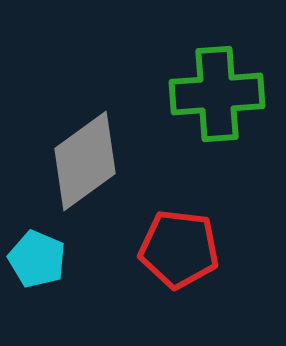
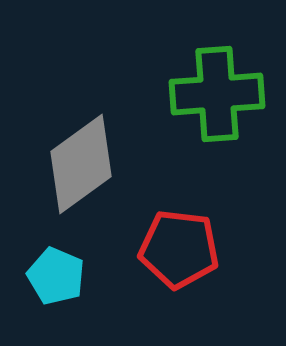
gray diamond: moved 4 px left, 3 px down
cyan pentagon: moved 19 px right, 17 px down
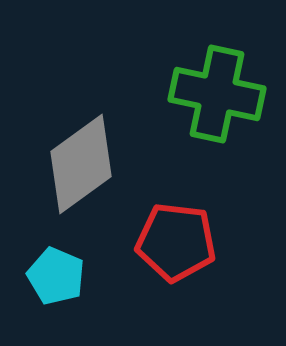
green cross: rotated 16 degrees clockwise
red pentagon: moved 3 px left, 7 px up
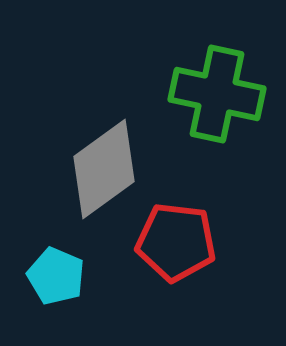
gray diamond: moved 23 px right, 5 px down
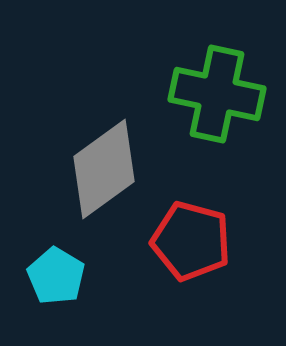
red pentagon: moved 15 px right, 1 px up; rotated 8 degrees clockwise
cyan pentagon: rotated 8 degrees clockwise
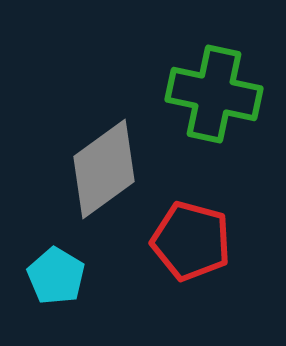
green cross: moved 3 px left
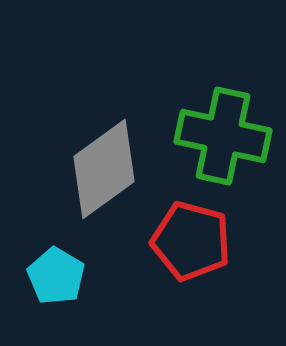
green cross: moved 9 px right, 42 px down
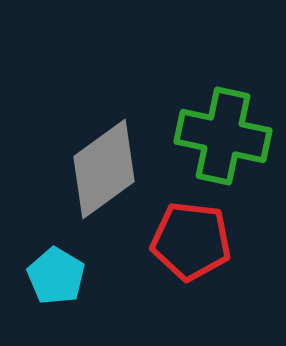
red pentagon: rotated 8 degrees counterclockwise
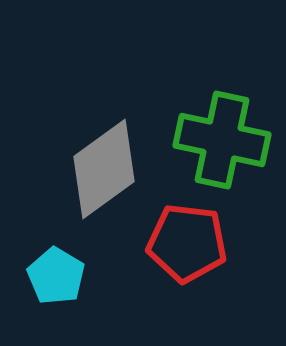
green cross: moved 1 px left, 4 px down
red pentagon: moved 4 px left, 2 px down
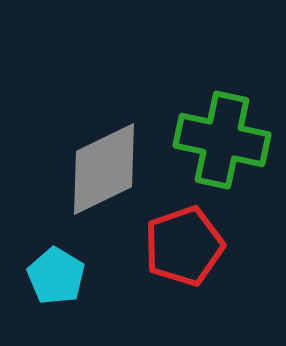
gray diamond: rotated 10 degrees clockwise
red pentagon: moved 3 px left, 3 px down; rotated 26 degrees counterclockwise
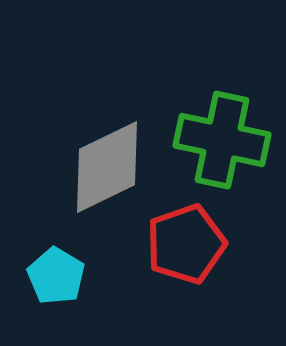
gray diamond: moved 3 px right, 2 px up
red pentagon: moved 2 px right, 2 px up
